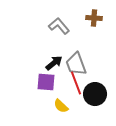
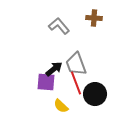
black arrow: moved 6 px down
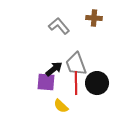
red line: rotated 20 degrees clockwise
black circle: moved 2 px right, 11 px up
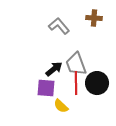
purple square: moved 6 px down
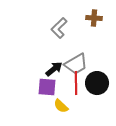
gray L-shape: moved 2 px down; rotated 95 degrees counterclockwise
gray trapezoid: rotated 100 degrees counterclockwise
purple square: moved 1 px right, 1 px up
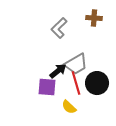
black arrow: moved 4 px right, 2 px down
red line: rotated 15 degrees counterclockwise
yellow semicircle: moved 8 px right, 1 px down
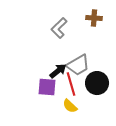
gray trapezoid: moved 2 px right, 1 px down
red line: moved 5 px left, 1 px down
yellow semicircle: moved 1 px right, 1 px up
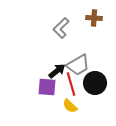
gray L-shape: moved 2 px right
black arrow: moved 1 px left
black circle: moved 2 px left
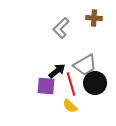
gray trapezoid: moved 7 px right
purple square: moved 1 px left, 1 px up
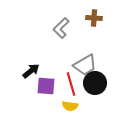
black arrow: moved 26 px left
yellow semicircle: rotated 35 degrees counterclockwise
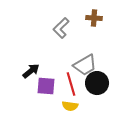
black circle: moved 2 px right
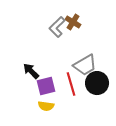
brown cross: moved 21 px left, 4 px down; rotated 28 degrees clockwise
gray L-shape: moved 4 px left, 1 px up
black arrow: rotated 96 degrees counterclockwise
purple square: rotated 18 degrees counterclockwise
yellow semicircle: moved 24 px left
